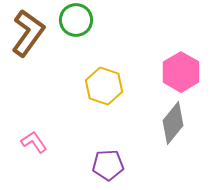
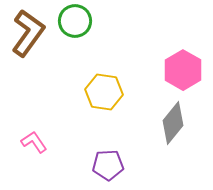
green circle: moved 1 px left, 1 px down
pink hexagon: moved 2 px right, 2 px up
yellow hexagon: moved 6 px down; rotated 9 degrees counterclockwise
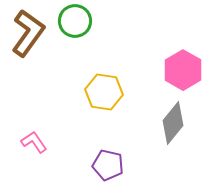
purple pentagon: rotated 16 degrees clockwise
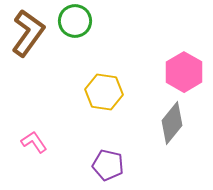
pink hexagon: moved 1 px right, 2 px down
gray diamond: moved 1 px left
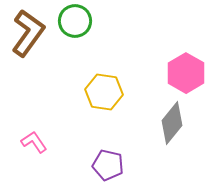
pink hexagon: moved 2 px right, 1 px down
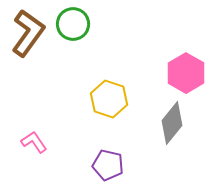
green circle: moved 2 px left, 3 px down
yellow hexagon: moved 5 px right, 7 px down; rotated 9 degrees clockwise
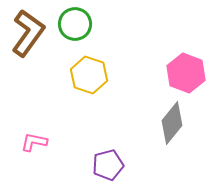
green circle: moved 2 px right
pink hexagon: rotated 9 degrees counterclockwise
yellow hexagon: moved 20 px left, 24 px up
pink L-shape: rotated 44 degrees counterclockwise
purple pentagon: rotated 28 degrees counterclockwise
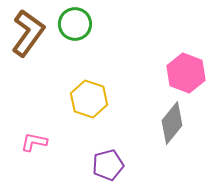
yellow hexagon: moved 24 px down
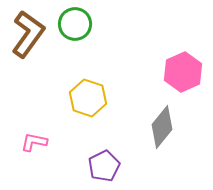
brown L-shape: moved 1 px down
pink hexagon: moved 3 px left, 1 px up; rotated 15 degrees clockwise
yellow hexagon: moved 1 px left, 1 px up
gray diamond: moved 10 px left, 4 px down
purple pentagon: moved 4 px left, 1 px down; rotated 12 degrees counterclockwise
